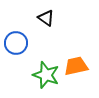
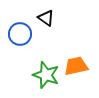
blue circle: moved 4 px right, 9 px up
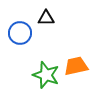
black triangle: rotated 36 degrees counterclockwise
blue circle: moved 1 px up
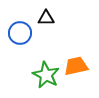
green star: rotated 8 degrees clockwise
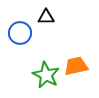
black triangle: moved 1 px up
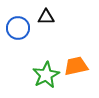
blue circle: moved 2 px left, 5 px up
green star: rotated 16 degrees clockwise
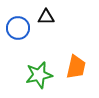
orange trapezoid: moved 1 px down; rotated 115 degrees clockwise
green star: moved 7 px left; rotated 16 degrees clockwise
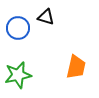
black triangle: rotated 18 degrees clockwise
green star: moved 21 px left
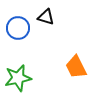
orange trapezoid: rotated 140 degrees clockwise
green star: moved 3 px down
